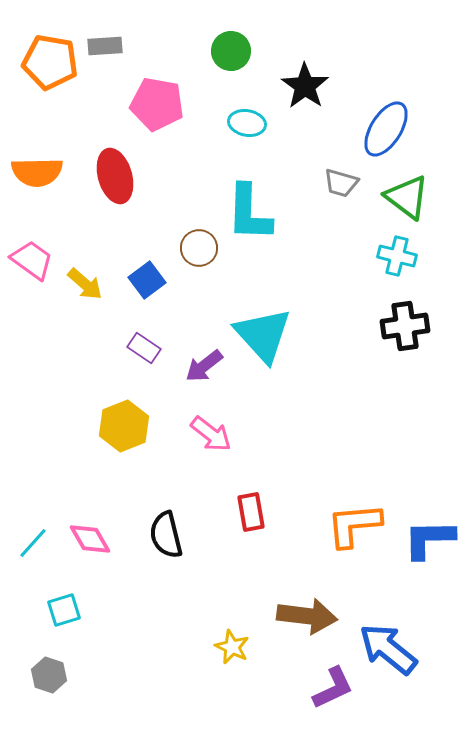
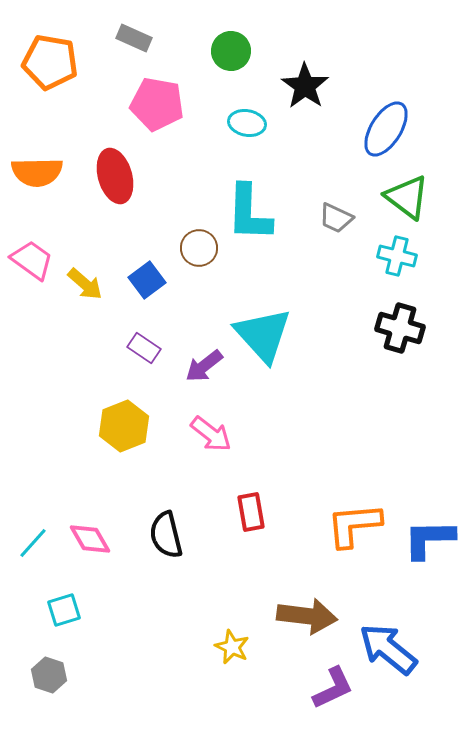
gray rectangle: moved 29 px right, 8 px up; rotated 28 degrees clockwise
gray trapezoid: moved 5 px left, 35 px down; rotated 9 degrees clockwise
black cross: moved 5 px left, 2 px down; rotated 24 degrees clockwise
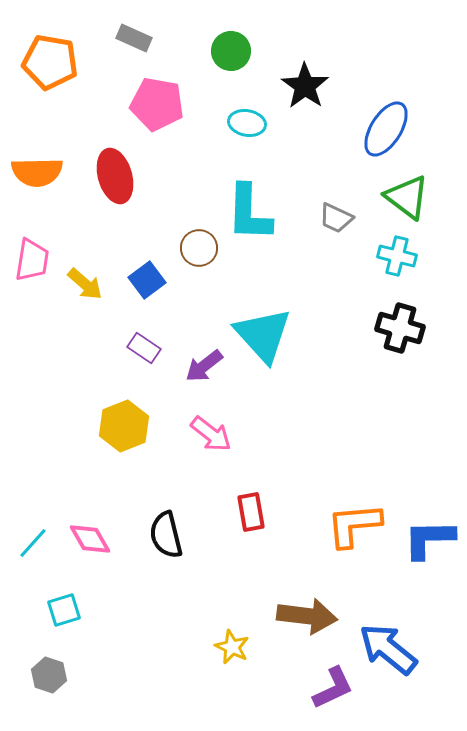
pink trapezoid: rotated 63 degrees clockwise
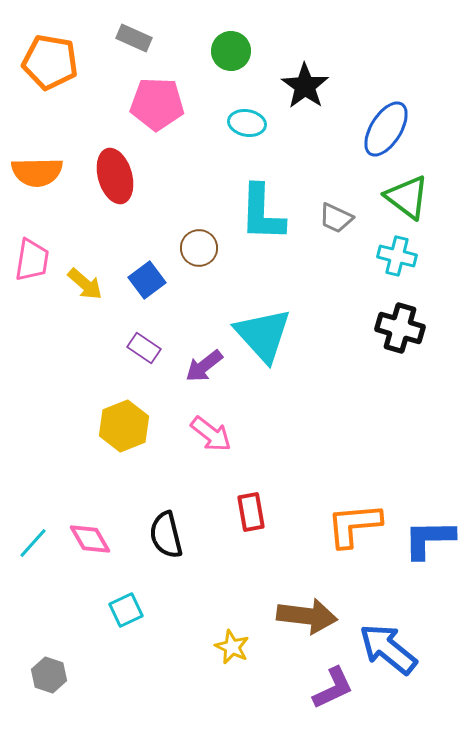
pink pentagon: rotated 8 degrees counterclockwise
cyan L-shape: moved 13 px right
cyan square: moved 62 px right; rotated 8 degrees counterclockwise
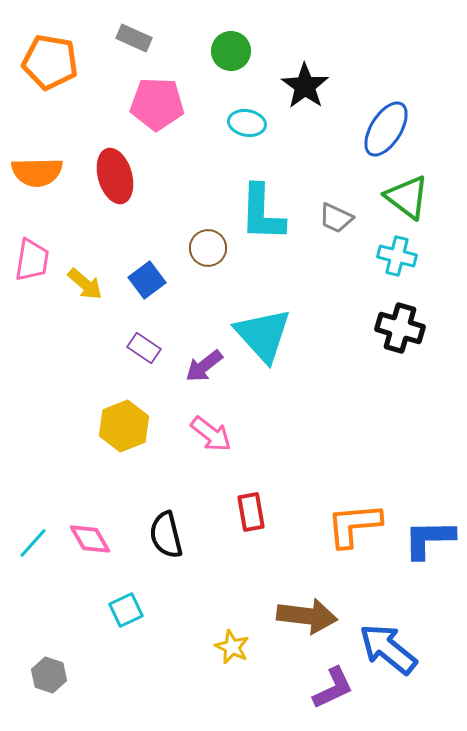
brown circle: moved 9 px right
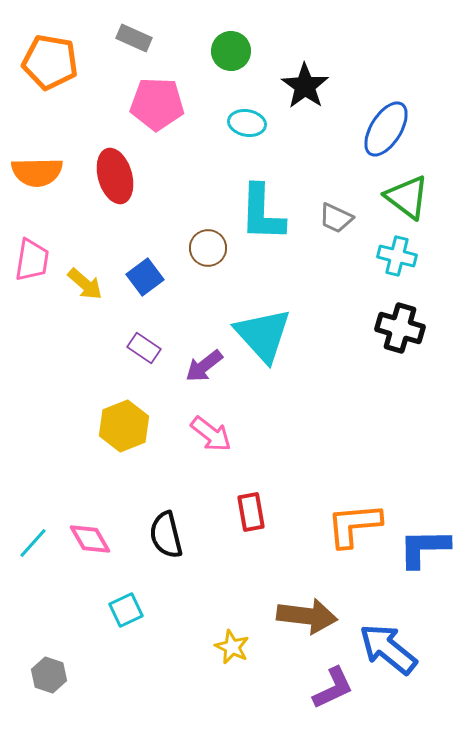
blue square: moved 2 px left, 3 px up
blue L-shape: moved 5 px left, 9 px down
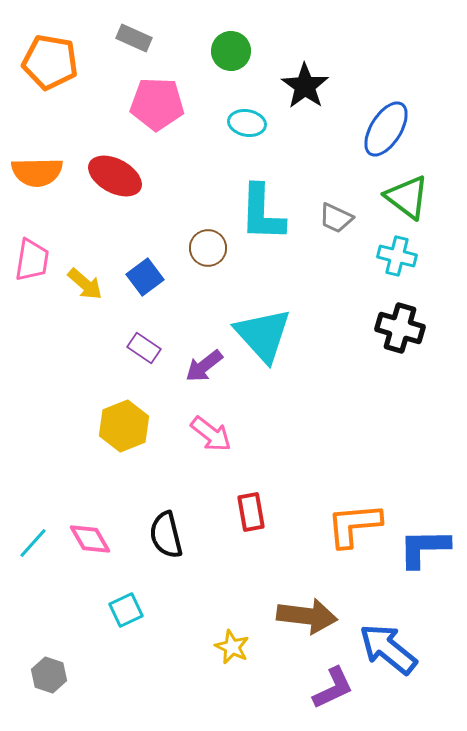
red ellipse: rotated 46 degrees counterclockwise
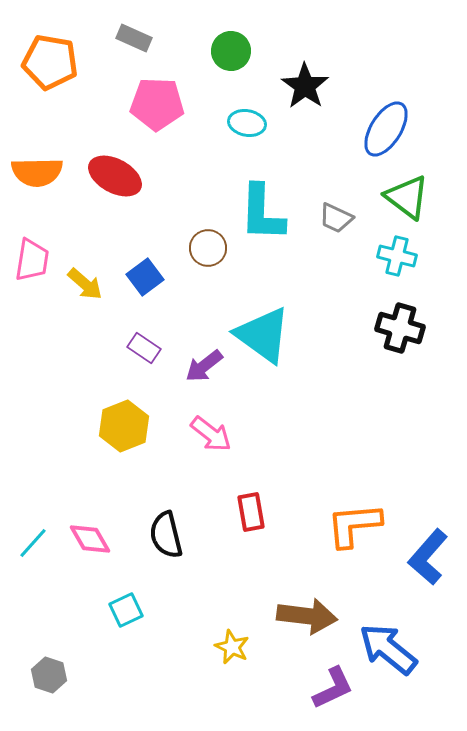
cyan triangle: rotated 12 degrees counterclockwise
blue L-shape: moved 4 px right, 9 px down; rotated 48 degrees counterclockwise
